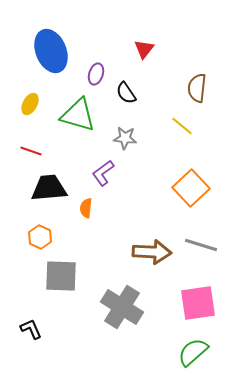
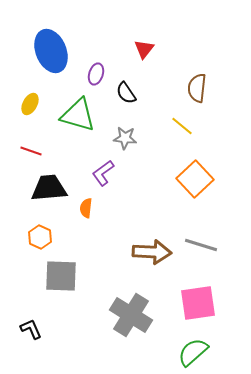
orange square: moved 4 px right, 9 px up
gray cross: moved 9 px right, 8 px down
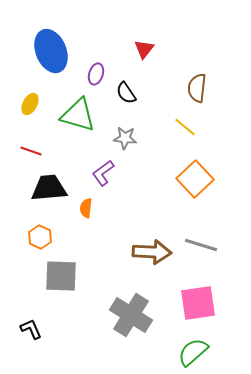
yellow line: moved 3 px right, 1 px down
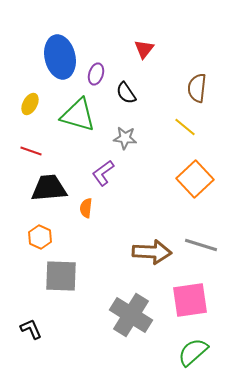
blue ellipse: moved 9 px right, 6 px down; rotated 9 degrees clockwise
pink square: moved 8 px left, 3 px up
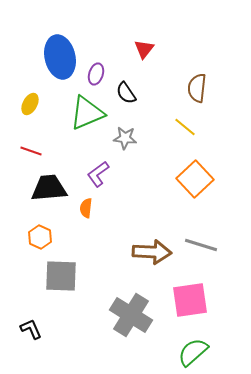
green triangle: moved 9 px right, 2 px up; rotated 39 degrees counterclockwise
purple L-shape: moved 5 px left, 1 px down
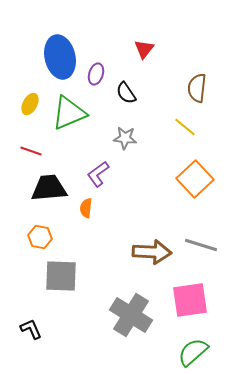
green triangle: moved 18 px left
orange hexagon: rotated 15 degrees counterclockwise
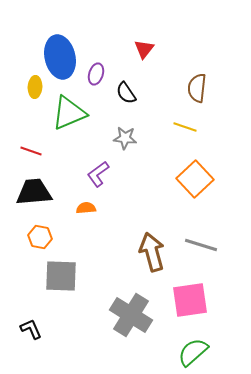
yellow ellipse: moved 5 px right, 17 px up; rotated 25 degrees counterclockwise
yellow line: rotated 20 degrees counterclockwise
black trapezoid: moved 15 px left, 4 px down
orange semicircle: rotated 78 degrees clockwise
brown arrow: rotated 108 degrees counterclockwise
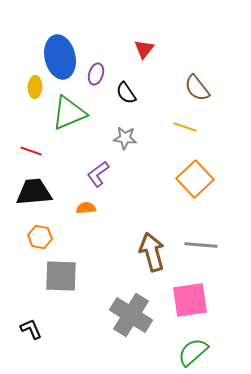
brown semicircle: rotated 44 degrees counterclockwise
gray line: rotated 12 degrees counterclockwise
